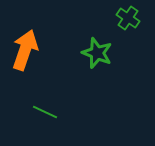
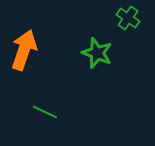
orange arrow: moved 1 px left
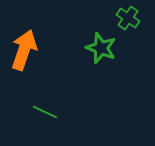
green star: moved 4 px right, 5 px up
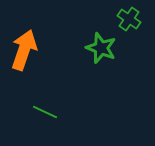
green cross: moved 1 px right, 1 px down
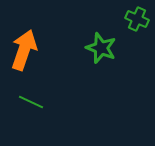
green cross: moved 8 px right; rotated 10 degrees counterclockwise
green line: moved 14 px left, 10 px up
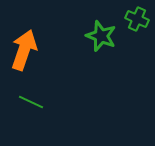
green star: moved 12 px up
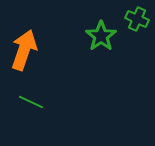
green star: rotated 16 degrees clockwise
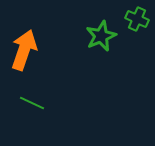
green star: rotated 12 degrees clockwise
green line: moved 1 px right, 1 px down
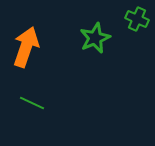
green star: moved 6 px left, 2 px down
orange arrow: moved 2 px right, 3 px up
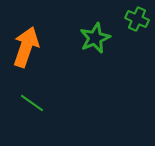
green line: rotated 10 degrees clockwise
